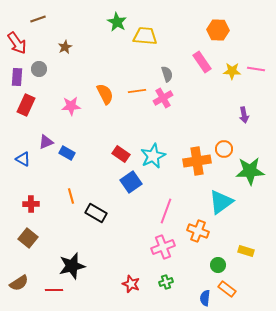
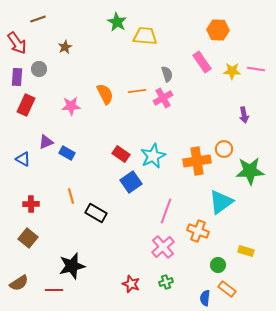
pink cross at (163, 247): rotated 20 degrees counterclockwise
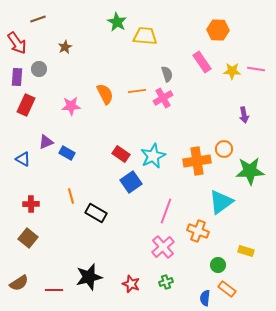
black star at (72, 266): moved 17 px right, 11 px down
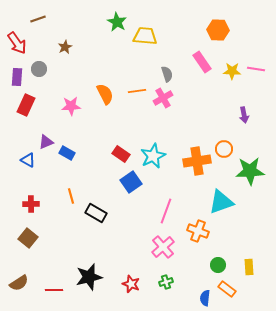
blue triangle at (23, 159): moved 5 px right, 1 px down
cyan triangle at (221, 202): rotated 16 degrees clockwise
yellow rectangle at (246, 251): moved 3 px right, 16 px down; rotated 70 degrees clockwise
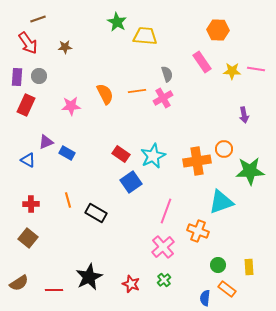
red arrow at (17, 43): moved 11 px right
brown star at (65, 47): rotated 24 degrees clockwise
gray circle at (39, 69): moved 7 px down
orange line at (71, 196): moved 3 px left, 4 px down
black star at (89, 277): rotated 12 degrees counterclockwise
green cross at (166, 282): moved 2 px left, 2 px up; rotated 24 degrees counterclockwise
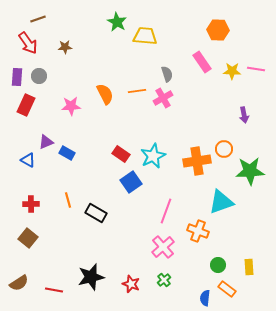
black star at (89, 277): moved 2 px right; rotated 12 degrees clockwise
red line at (54, 290): rotated 12 degrees clockwise
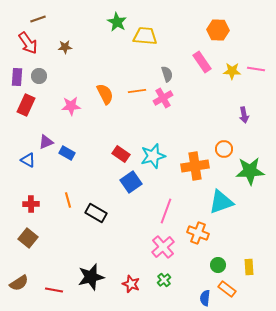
cyan star at (153, 156): rotated 10 degrees clockwise
orange cross at (197, 161): moved 2 px left, 5 px down
orange cross at (198, 231): moved 2 px down
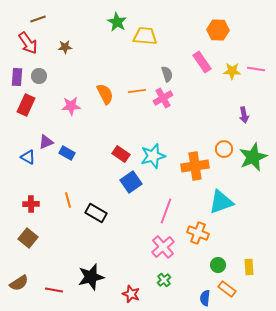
blue triangle at (28, 160): moved 3 px up
green star at (250, 171): moved 3 px right, 14 px up; rotated 20 degrees counterclockwise
red star at (131, 284): moved 10 px down
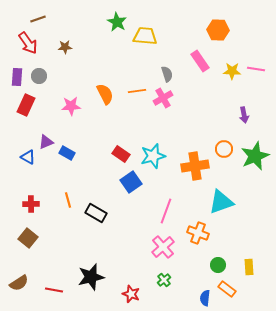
pink rectangle at (202, 62): moved 2 px left, 1 px up
green star at (253, 157): moved 2 px right, 1 px up
